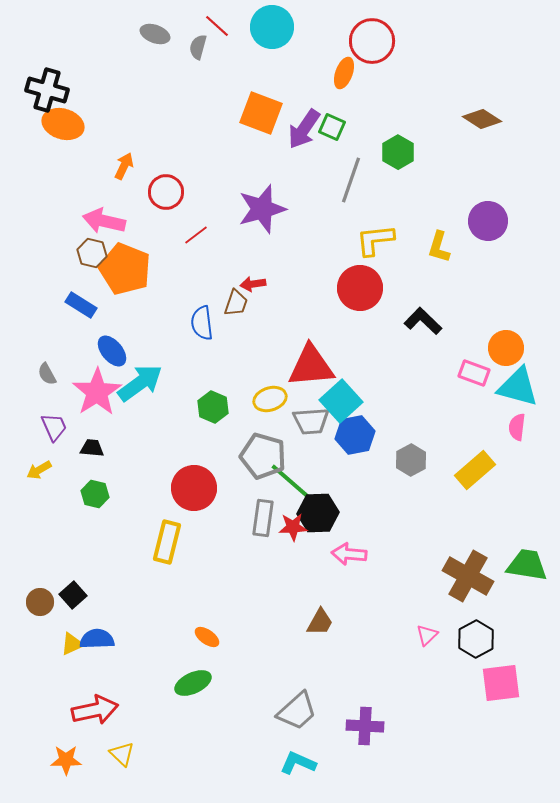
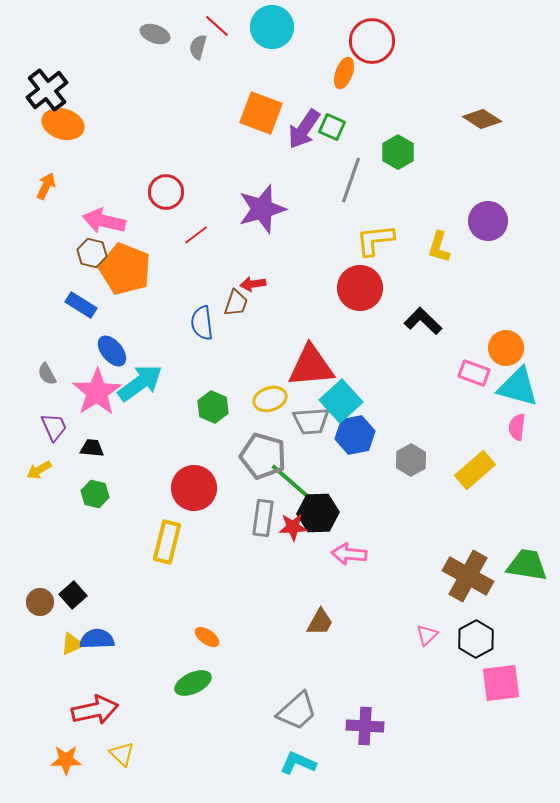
black cross at (47, 90): rotated 36 degrees clockwise
orange arrow at (124, 166): moved 78 px left, 20 px down
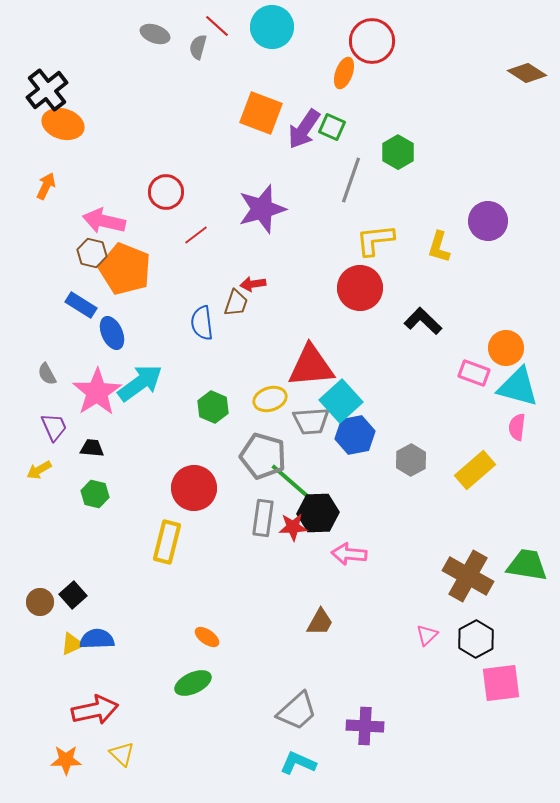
brown diamond at (482, 119): moved 45 px right, 46 px up
blue ellipse at (112, 351): moved 18 px up; rotated 16 degrees clockwise
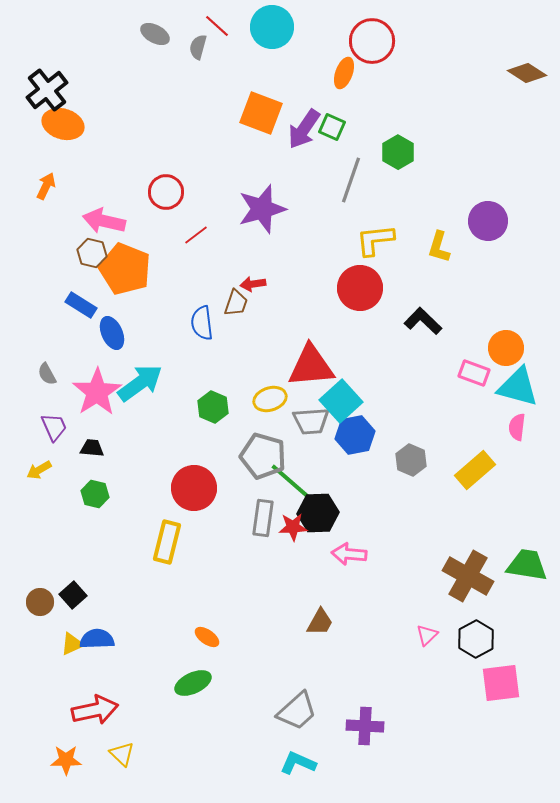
gray ellipse at (155, 34): rotated 8 degrees clockwise
gray hexagon at (411, 460): rotated 8 degrees counterclockwise
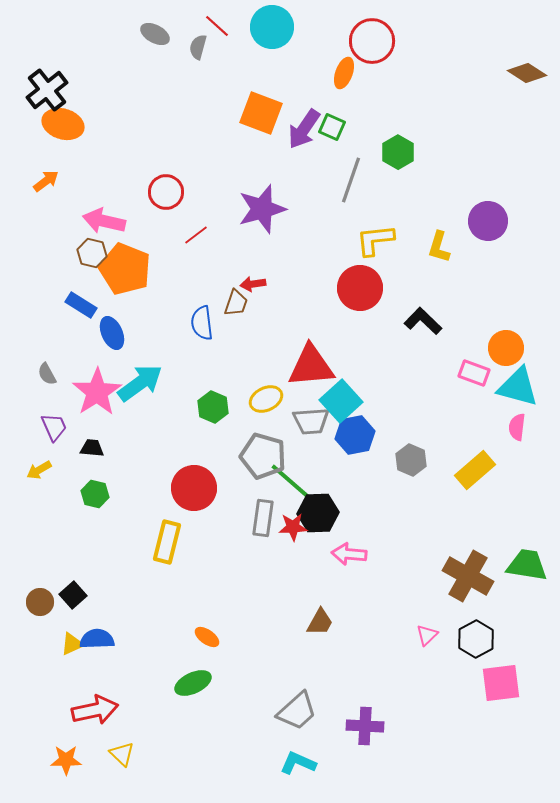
orange arrow at (46, 186): moved 5 px up; rotated 28 degrees clockwise
yellow ellipse at (270, 399): moved 4 px left; rotated 8 degrees counterclockwise
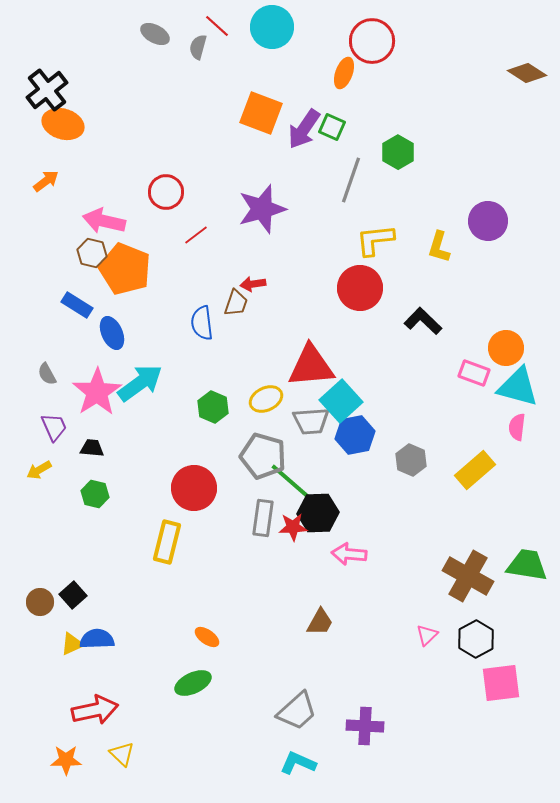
blue rectangle at (81, 305): moved 4 px left
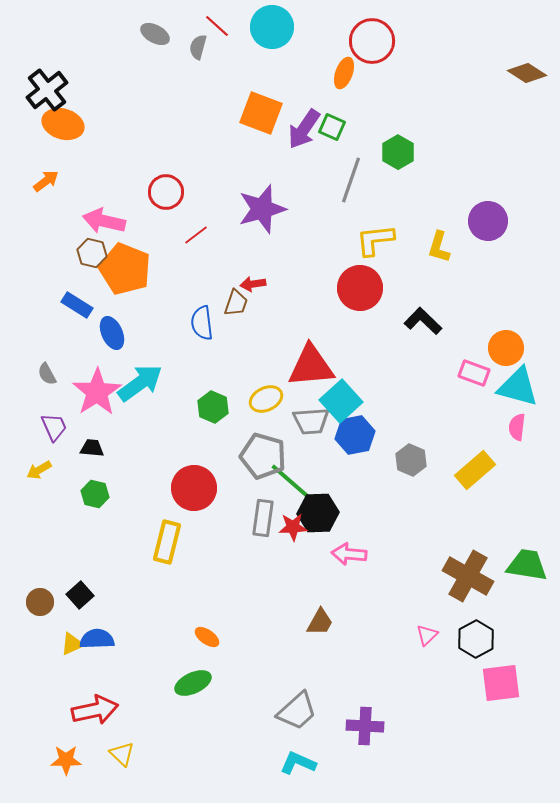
black square at (73, 595): moved 7 px right
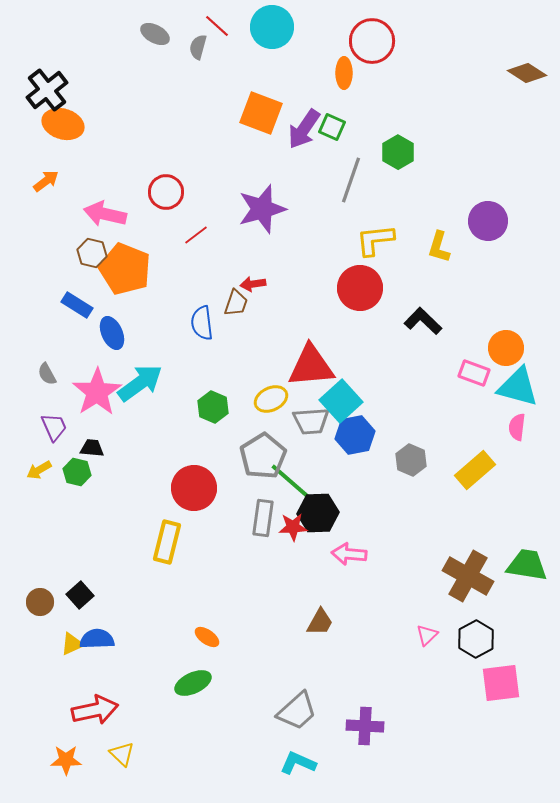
orange ellipse at (344, 73): rotated 20 degrees counterclockwise
pink arrow at (104, 221): moved 1 px right, 7 px up
yellow ellipse at (266, 399): moved 5 px right
gray pentagon at (263, 456): rotated 24 degrees clockwise
green hexagon at (95, 494): moved 18 px left, 22 px up
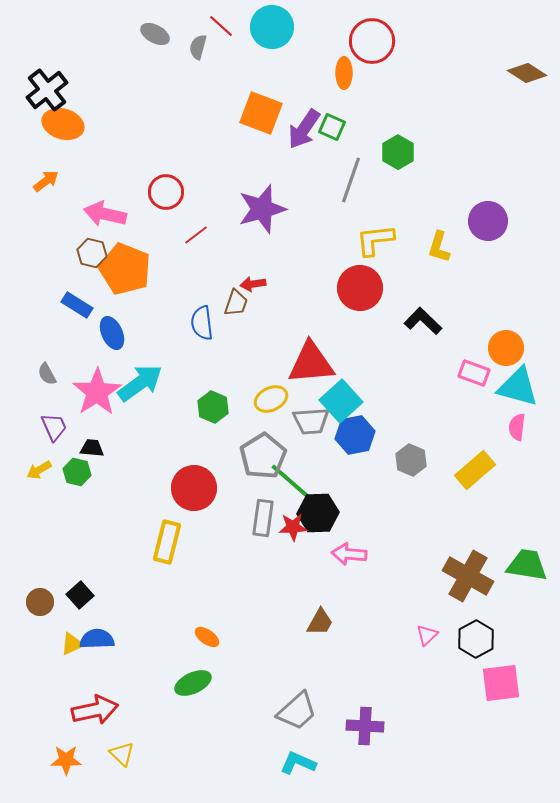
red line at (217, 26): moved 4 px right
red triangle at (311, 366): moved 3 px up
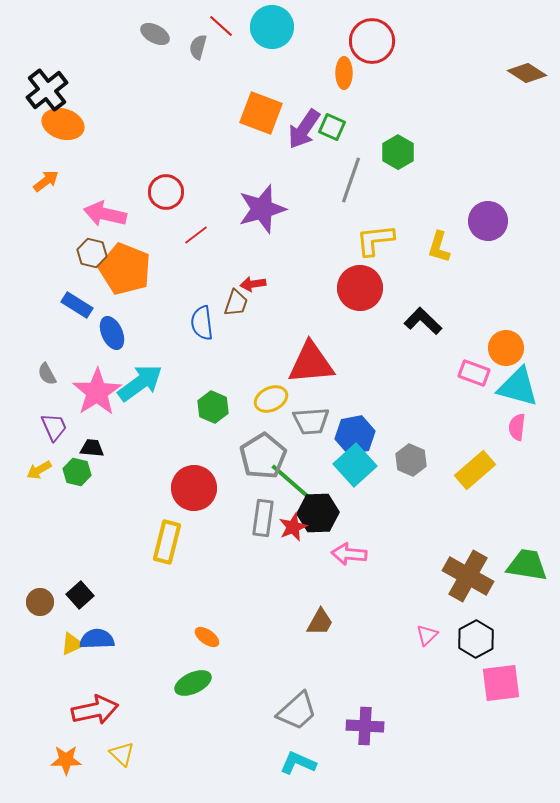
cyan square at (341, 401): moved 14 px right, 64 px down
red star at (293, 527): rotated 20 degrees counterclockwise
